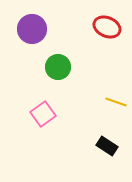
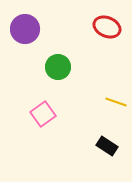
purple circle: moved 7 px left
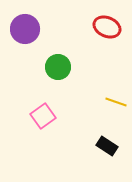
pink square: moved 2 px down
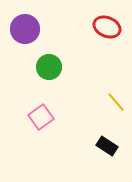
green circle: moved 9 px left
yellow line: rotated 30 degrees clockwise
pink square: moved 2 px left, 1 px down
